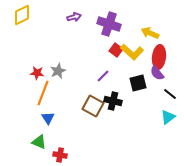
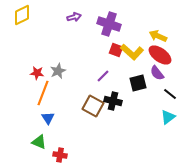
yellow arrow: moved 8 px right, 3 px down
red square: rotated 16 degrees counterclockwise
red ellipse: moved 1 px right, 2 px up; rotated 60 degrees counterclockwise
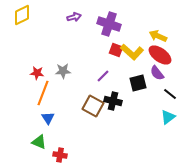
gray star: moved 5 px right; rotated 21 degrees clockwise
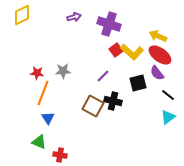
red square: rotated 32 degrees clockwise
black line: moved 2 px left, 1 px down
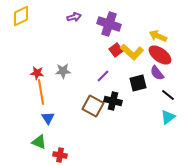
yellow diamond: moved 1 px left, 1 px down
orange line: moved 2 px left, 1 px up; rotated 30 degrees counterclockwise
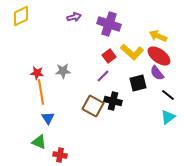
red square: moved 7 px left, 6 px down
red ellipse: moved 1 px left, 1 px down
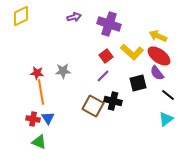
red square: moved 3 px left
cyan triangle: moved 2 px left, 2 px down
red cross: moved 27 px left, 36 px up
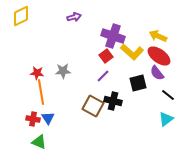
purple cross: moved 4 px right, 12 px down
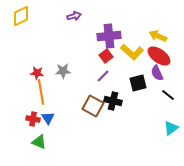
purple arrow: moved 1 px up
purple cross: moved 4 px left; rotated 25 degrees counterclockwise
purple semicircle: rotated 14 degrees clockwise
cyan triangle: moved 5 px right, 9 px down
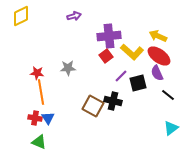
gray star: moved 5 px right, 3 px up
purple line: moved 18 px right
red cross: moved 2 px right, 1 px up
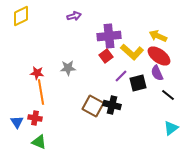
black cross: moved 1 px left, 4 px down
blue triangle: moved 31 px left, 4 px down
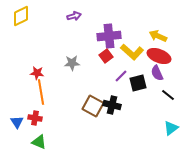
red ellipse: rotated 15 degrees counterclockwise
gray star: moved 4 px right, 5 px up
